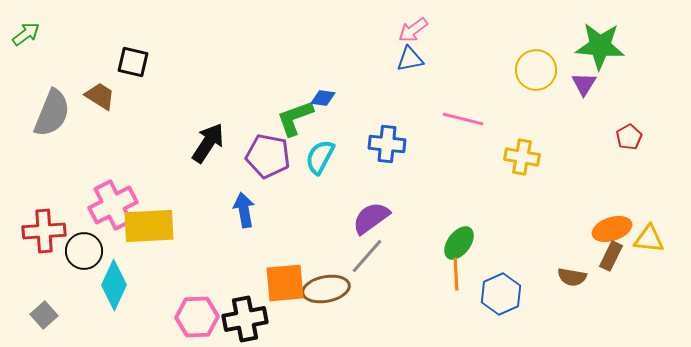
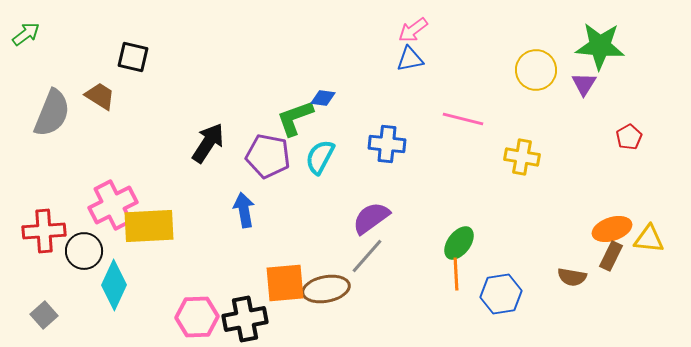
black square: moved 5 px up
blue hexagon: rotated 15 degrees clockwise
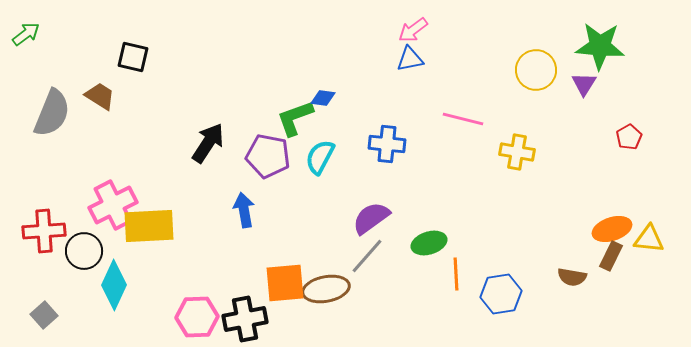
yellow cross: moved 5 px left, 5 px up
green ellipse: moved 30 px left; rotated 36 degrees clockwise
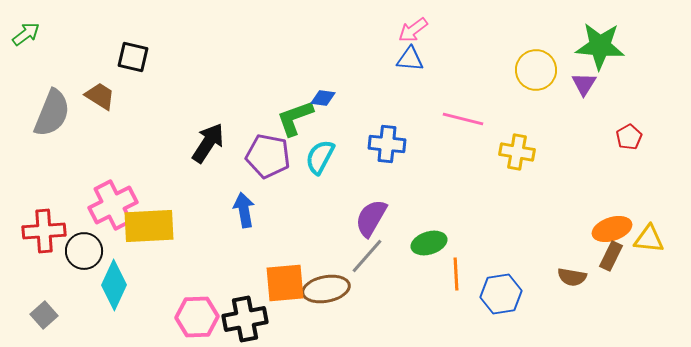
blue triangle: rotated 16 degrees clockwise
purple semicircle: rotated 24 degrees counterclockwise
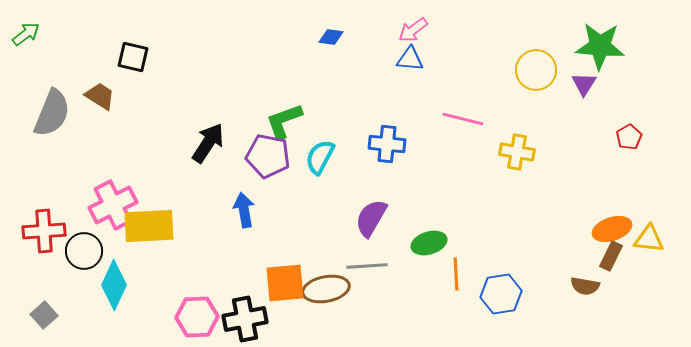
blue diamond: moved 8 px right, 61 px up
green L-shape: moved 11 px left, 3 px down
gray line: moved 10 px down; rotated 45 degrees clockwise
brown semicircle: moved 13 px right, 9 px down
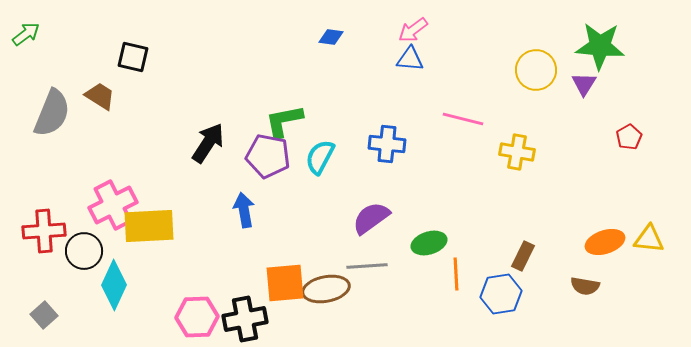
green L-shape: rotated 9 degrees clockwise
purple semicircle: rotated 24 degrees clockwise
orange ellipse: moved 7 px left, 13 px down
brown rectangle: moved 88 px left
